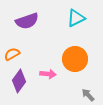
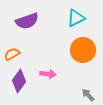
orange circle: moved 8 px right, 9 px up
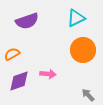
purple diamond: rotated 35 degrees clockwise
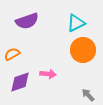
cyan triangle: moved 5 px down
purple diamond: moved 1 px right, 1 px down
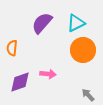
purple semicircle: moved 15 px right, 2 px down; rotated 150 degrees clockwise
orange semicircle: moved 6 px up; rotated 56 degrees counterclockwise
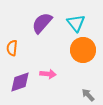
cyan triangle: rotated 42 degrees counterclockwise
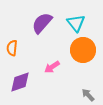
pink arrow: moved 4 px right, 7 px up; rotated 140 degrees clockwise
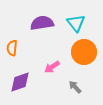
purple semicircle: rotated 40 degrees clockwise
orange circle: moved 1 px right, 2 px down
gray arrow: moved 13 px left, 8 px up
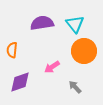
cyan triangle: moved 1 px left, 1 px down
orange semicircle: moved 2 px down
orange circle: moved 1 px up
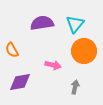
cyan triangle: rotated 18 degrees clockwise
orange semicircle: rotated 35 degrees counterclockwise
pink arrow: moved 1 px right, 2 px up; rotated 133 degrees counterclockwise
purple diamond: rotated 10 degrees clockwise
gray arrow: rotated 56 degrees clockwise
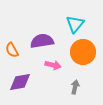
purple semicircle: moved 18 px down
orange circle: moved 1 px left, 1 px down
